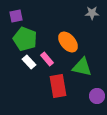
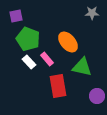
green pentagon: moved 3 px right
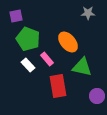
gray star: moved 4 px left
white rectangle: moved 1 px left, 3 px down
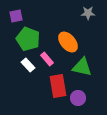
purple circle: moved 19 px left, 2 px down
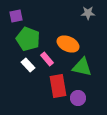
orange ellipse: moved 2 px down; rotated 25 degrees counterclockwise
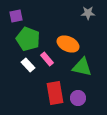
red rectangle: moved 3 px left, 7 px down
